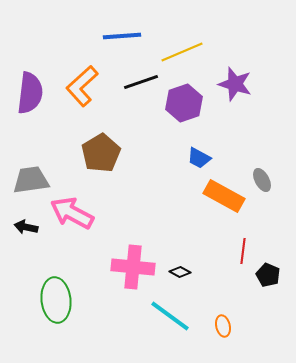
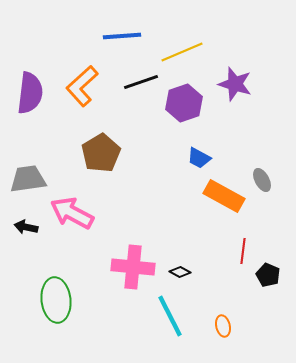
gray trapezoid: moved 3 px left, 1 px up
cyan line: rotated 27 degrees clockwise
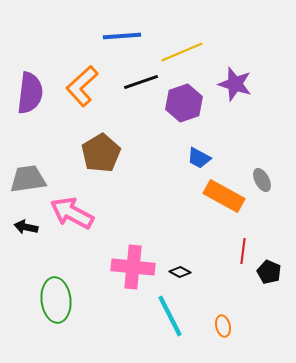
black pentagon: moved 1 px right, 3 px up
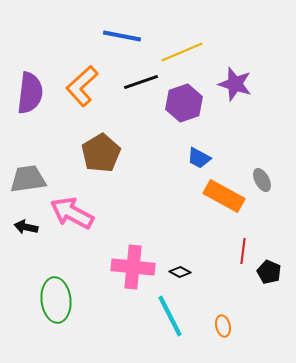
blue line: rotated 15 degrees clockwise
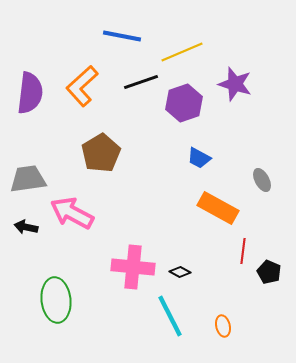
orange rectangle: moved 6 px left, 12 px down
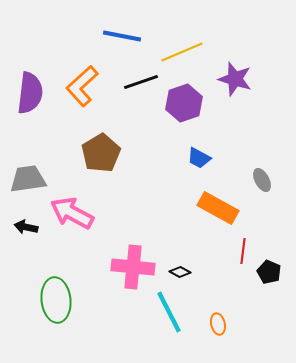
purple star: moved 5 px up
cyan line: moved 1 px left, 4 px up
orange ellipse: moved 5 px left, 2 px up
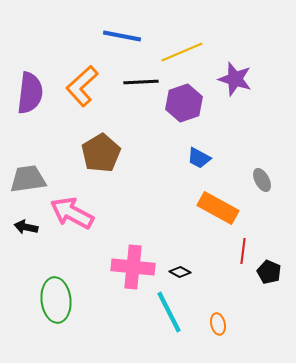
black line: rotated 16 degrees clockwise
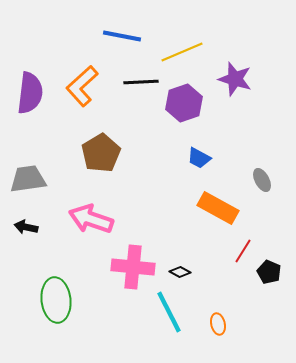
pink arrow: moved 19 px right, 6 px down; rotated 9 degrees counterclockwise
red line: rotated 25 degrees clockwise
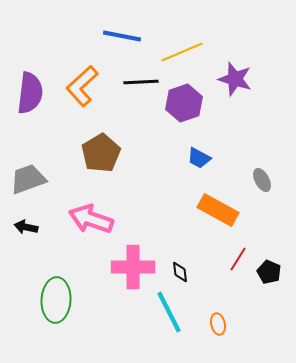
gray trapezoid: rotated 12 degrees counterclockwise
orange rectangle: moved 2 px down
red line: moved 5 px left, 8 px down
pink cross: rotated 6 degrees counterclockwise
black diamond: rotated 55 degrees clockwise
green ellipse: rotated 9 degrees clockwise
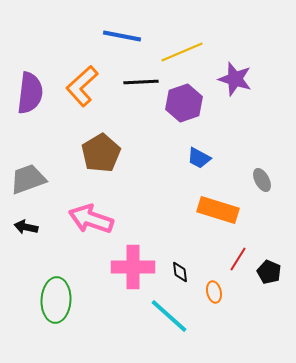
orange rectangle: rotated 12 degrees counterclockwise
cyan line: moved 4 px down; rotated 21 degrees counterclockwise
orange ellipse: moved 4 px left, 32 px up
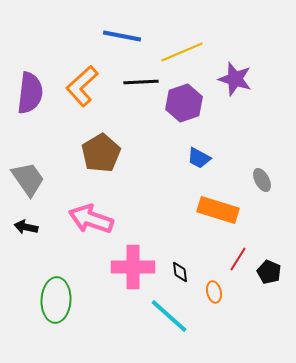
gray trapezoid: rotated 75 degrees clockwise
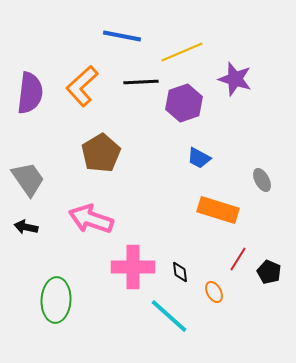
orange ellipse: rotated 15 degrees counterclockwise
